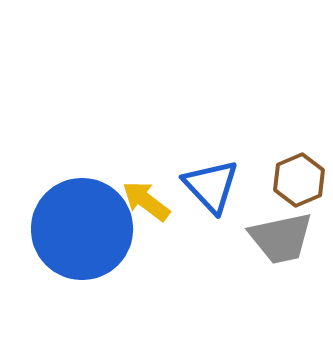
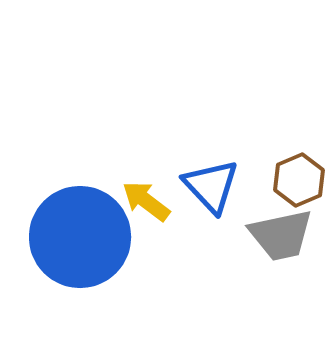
blue circle: moved 2 px left, 8 px down
gray trapezoid: moved 3 px up
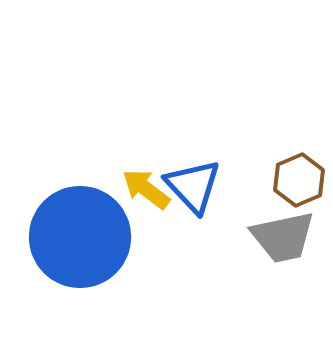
blue triangle: moved 18 px left
yellow arrow: moved 12 px up
gray trapezoid: moved 2 px right, 2 px down
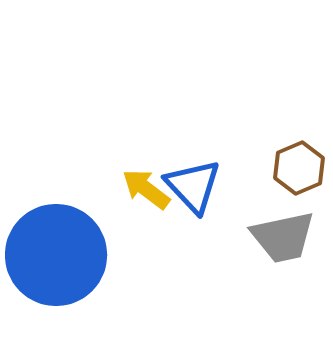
brown hexagon: moved 12 px up
blue circle: moved 24 px left, 18 px down
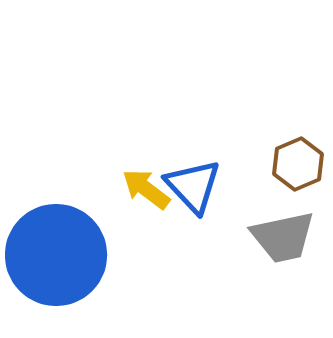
brown hexagon: moved 1 px left, 4 px up
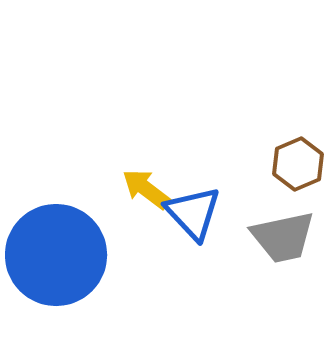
blue triangle: moved 27 px down
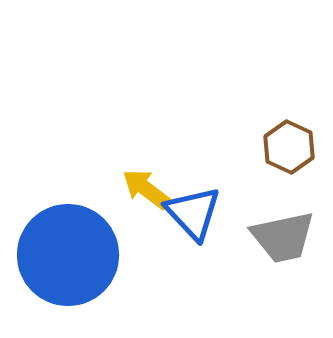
brown hexagon: moved 9 px left, 17 px up; rotated 12 degrees counterclockwise
blue circle: moved 12 px right
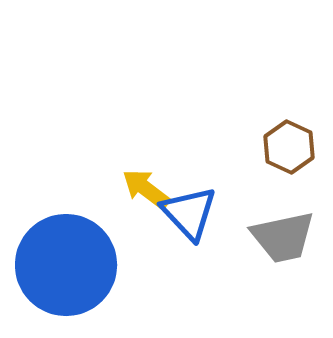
blue triangle: moved 4 px left
blue circle: moved 2 px left, 10 px down
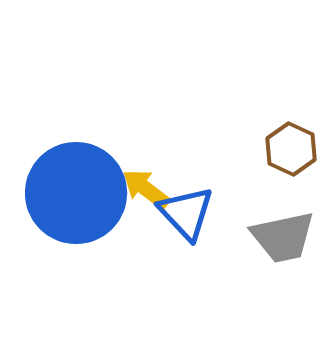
brown hexagon: moved 2 px right, 2 px down
blue triangle: moved 3 px left
blue circle: moved 10 px right, 72 px up
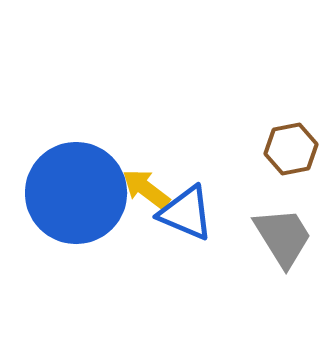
brown hexagon: rotated 24 degrees clockwise
blue triangle: rotated 24 degrees counterclockwise
gray trapezoid: rotated 110 degrees counterclockwise
